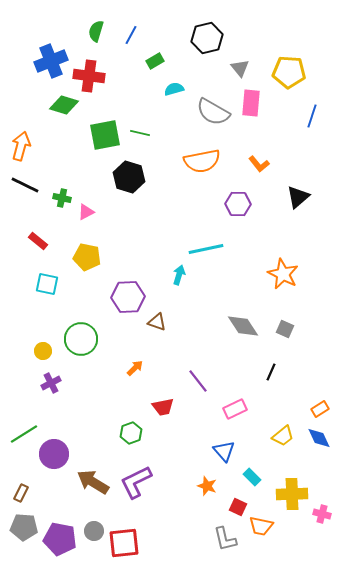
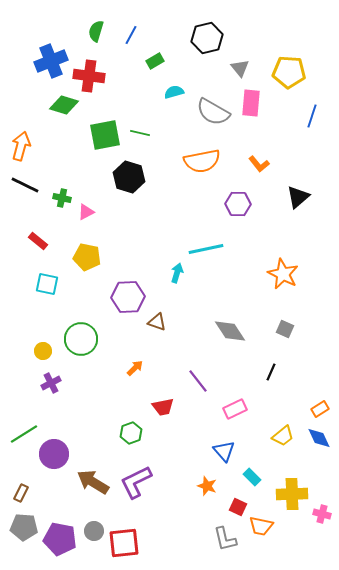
cyan semicircle at (174, 89): moved 3 px down
cyan arrow at (179, 275): moved 2 px left, 2 px up
gray diamond at (243, 326): moved 13 px left, 5 px down
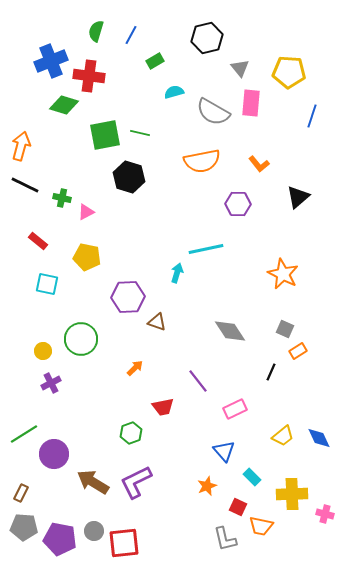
orange rectangle at (320, 409): moved 22 px left, 58 px up
orange star at (207, 486): rotated 30 degrees clockwise
pink cross at (322, 514): moved 3 px right
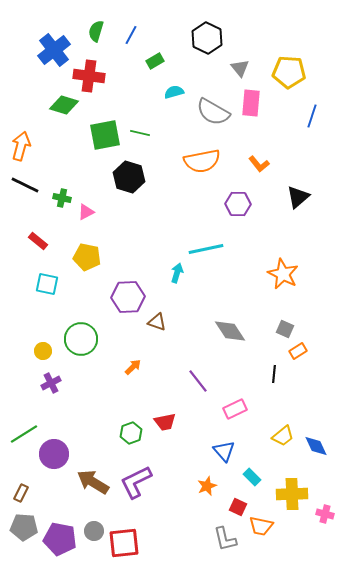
black hexagon at (207, 38): rotated 20 degrees counterclockwise
blue cross at (51, 61): moved 3 px right, 11 px up; rotated 16 degrees counterclockwise
orange arrow at (135, 368): moved 2 px left, 1 px up
black line at (271, 372): moved 3 px right, 2 px down; rotated 18 degrees counterclockwise
red trapezoid at (163, 407): moved 2 px right, 15 px down
blue diamond at (319, 438): moved 3 px left, 8 px down
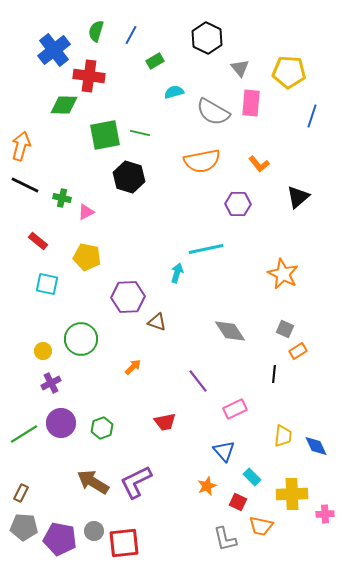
green diamond at (64, 105): rotated 16 degrees counterclockwise
green hexagon at (131, 433): moved 29 px left, 5 px up
yellow trapezoid at (283, 436): rotated 45 degrees counterclockwise
purple circle at (54, 454): moved 7 px right, 31 px up
red square at (238, 507): moved 5 px up
pink cross at (325, 514): rotated 18 degrees counterclockwise
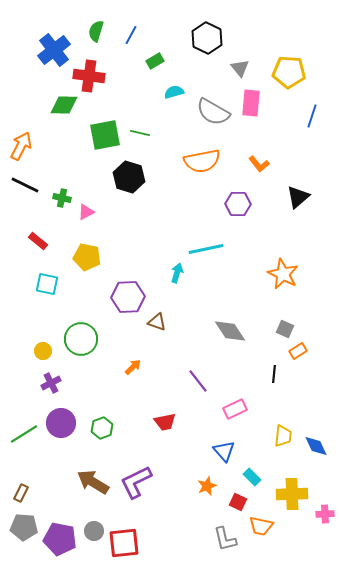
orange arrow at (21, 146): rotated 12 degrees clockwise
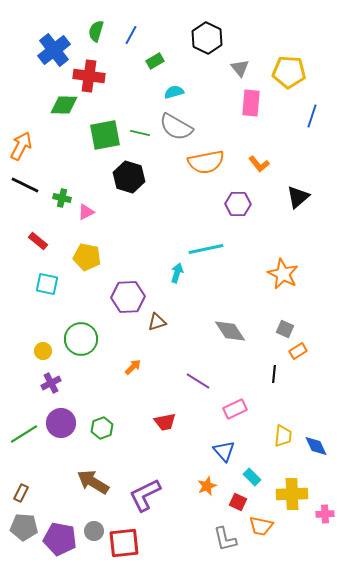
gray semicircle at (213, 112): moved 37 px left, 15 px down
orange semicircle at (202, 161): moved 4 px right, 1 px down
brown triangle at (157, 322): rotated 36 degrees counterclockwise
purple line at (198, 381): rotated 20 degrees counterclockwise
purple L-shape at (136, 482): moved 9 px right, 13 px down
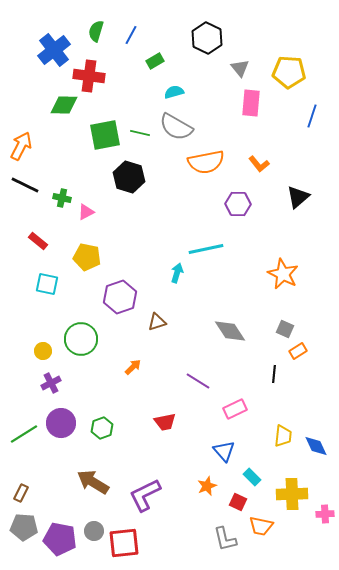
purple hexagon at (128, 297): moved 8 px left; rotated 16 degrees counterclockwise
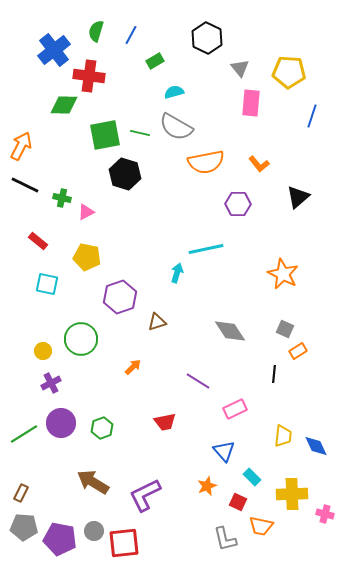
black hexagon at (129, 177): moved 4 px left, 3 px up
pink cross at (325, 514): rotated 18 degrees clockwise
